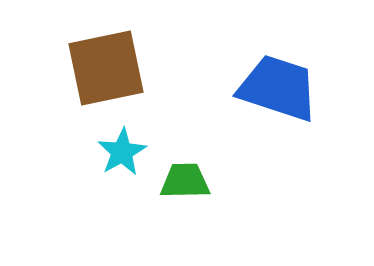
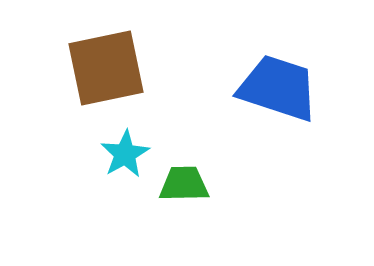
cyan star: moved 3 px right, 2 px down
green trapezoid: moved 1 px left, 3 px down
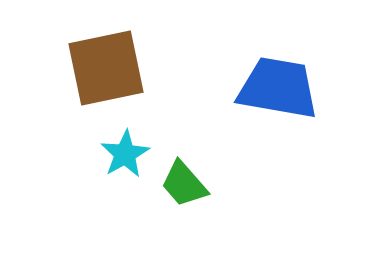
blue trapezoid: rotated 8 degrees counterclockwise
green trapezoid: rotated 130 degrees counterclockwise
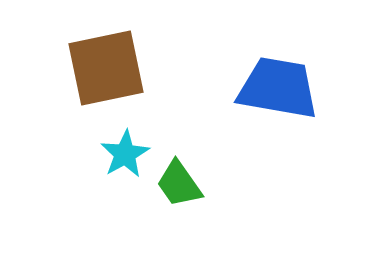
green trapezoid: moved 5 px left; rotated 6 degrees clockwise
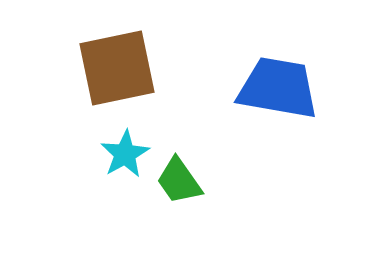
brown square: moved 11 px right
green trapezoid: moved 3 px up
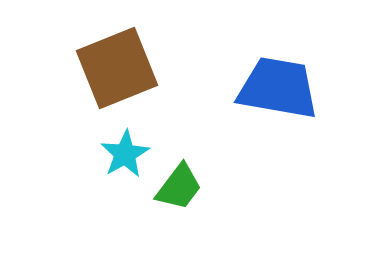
brown square: rotated 10 degrees counterclockwise
green trapezoid: moved 6 px down; rotated 108 degrees counterclockwise
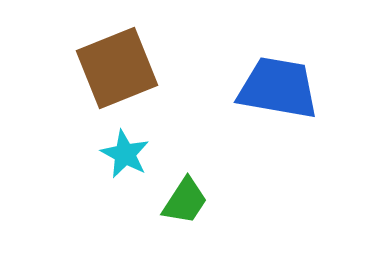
cyan star: rotated 15 degrees counterclockwise
green trapezoid: moved 6 px right, 14 px down; rotated 4 degrees counterclockwise
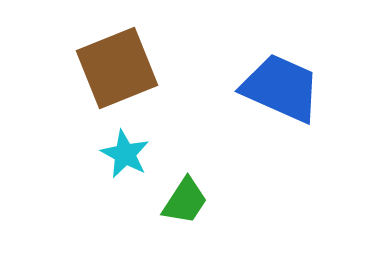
blue trapezoid: moved 3 px right; rotated 14 degrees clockwise
